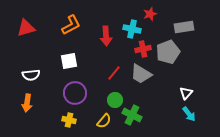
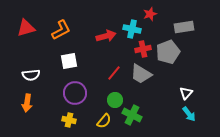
orange L-shape: moved 10 px left, 5 px down
red arrow: rotated 102 degrees counterclockwise
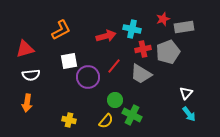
red star: moved 13 px right, 5 px down
red triangle: moved 1 px left, 21 px down
red line: moved 7 px up
purple circle: moved 13 px right, 16 px up
yellow semicircle: moved 2 px right
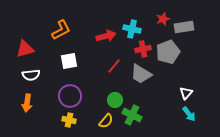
purple circle: moved 18 px left, 19 px down
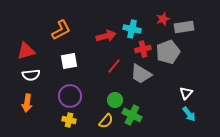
red triangle: moved 1 px right, 2 px down
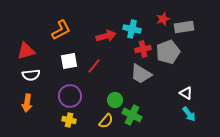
red line: moved 20 px left
white triangle: rotated 40 degrees counterclockwise
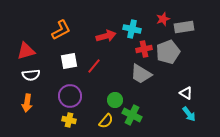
red cross: moved 1 px right
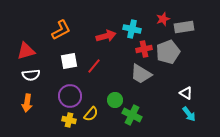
yellow semicircle: moved 15 px left, 7 px up
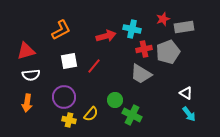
purple circle: moved 6 px left, 1 px down
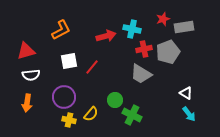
red line: moved 2 px left, 1 px down
